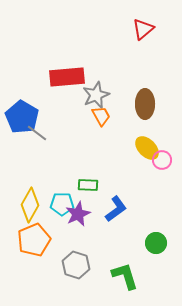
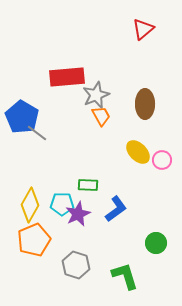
yellow ellipse: moved 9 px left, 4 px down
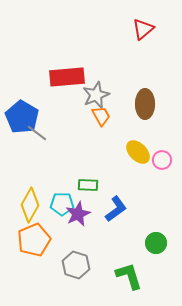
green L-shape: moved 4 px right
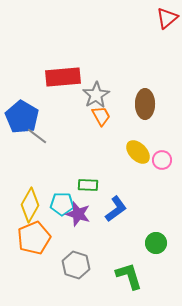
red triangle: moved 24 px right, 11 px up
red rectangle: moved 4 px left
gray star: rotated 8 degrees counterclockwise
gray line: moved 3 px down
purple star: rotated 30 degrees counterclockwise
orange pentagon: moved 2 px up
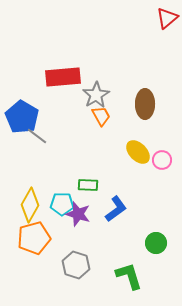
orange pentagon: rotated 8 degrees clockwise
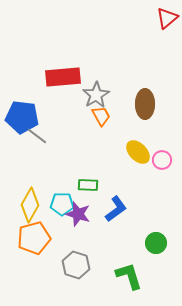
blue pentagon: rotated 24 degrees counterclockwise
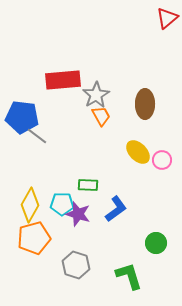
red rectangle: moved 3 px down
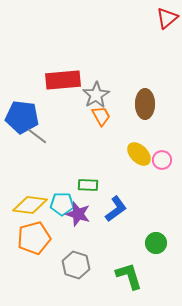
yellow ellipse: moved 1 px right, 2 px down
yellow diamond: rotated 68 degrees clockwise
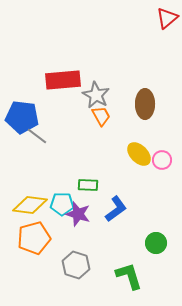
gray star: rotated 12 degrees counterclockwise
